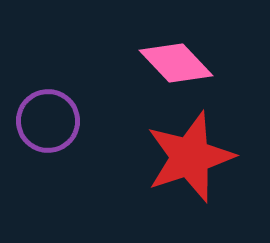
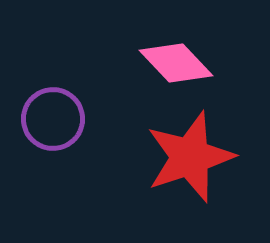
purple circle: moved 5 px right, 2 px up
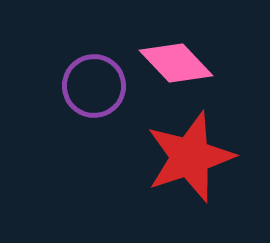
purple circle: moved 41 px right, 33 px up
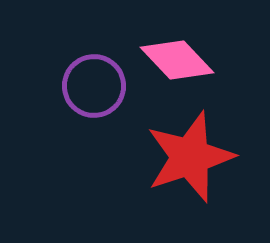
pink diamond: moved 1 px right, 3 px up
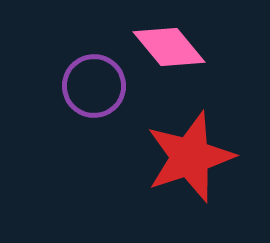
pink diamond: moved 8 px left, 13 px up; rotated 4 degrees clockwise
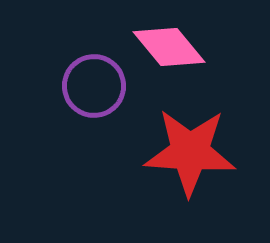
red star: moved 5 px up; rotated 22 degrees clockwise
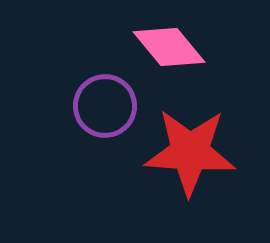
purple circle: moved 11 px right, 20 px down
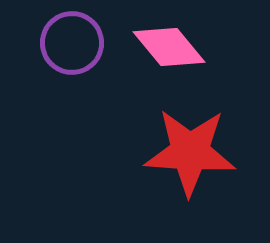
purple circle: moved 33 px left, 63 px up
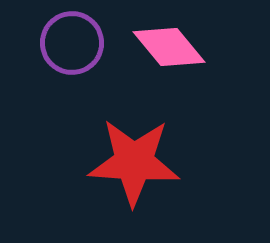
red star: moved 56 px left, 10 px down
